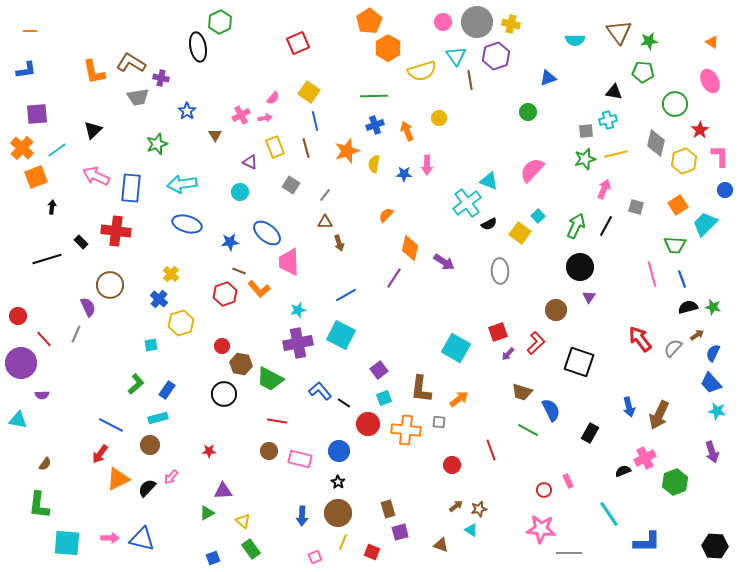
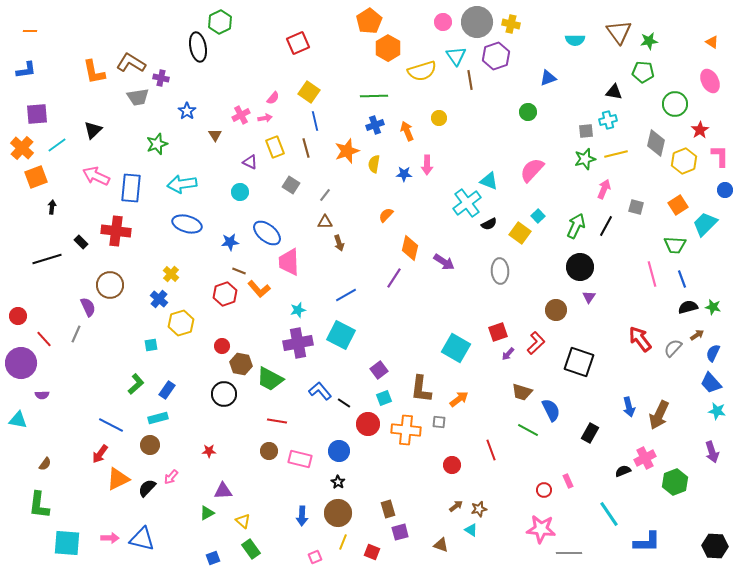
cyan line at (57, 150): moved 5 px up
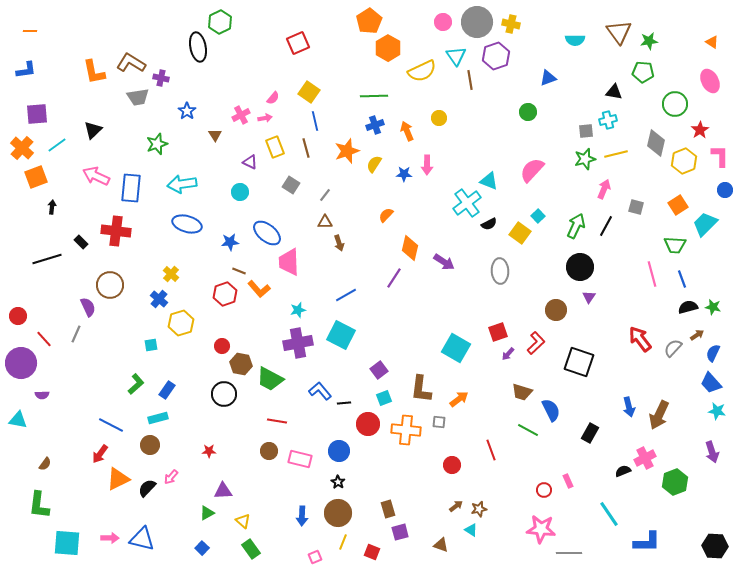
yellow semicircle at (422, 71): rotated 8 degrees counterclockwise
yellow semicircle at (374, 164): rotated 24 degrees clockwise
black line at (344, 403): rotated 40 degrees counterclockwise
blue square at (213, 558): moved 11 px left, 10 px up; rotated 24 degrees counterclockwise
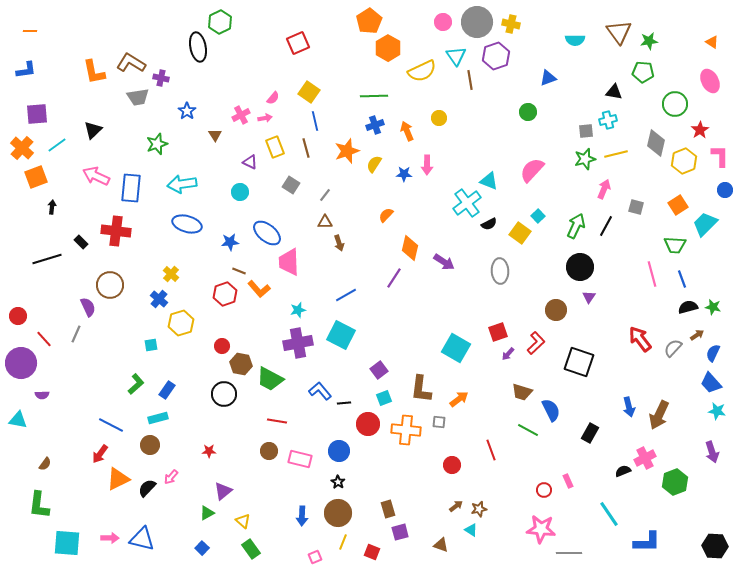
purple triangle at (223, 491): rotated 36 degrees counterclockwise
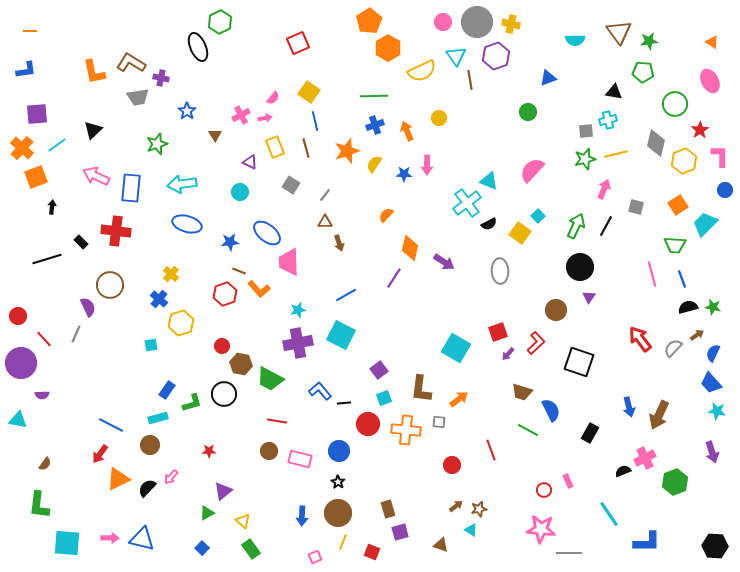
black ellipse at (198, 47): rotated 12 degrees counterclockwise
green L-shape at (136, 384): moved 56 px right, 19 px down; rotated 25 degrees clockwise
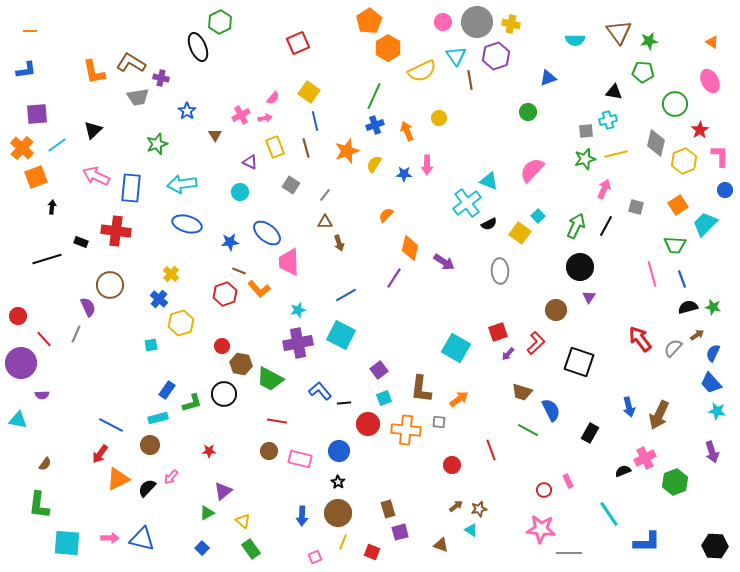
green line at (374, 96): rotated 64 degrees counterclockwise
black rectangle at (81, 242): rotated 24 degrees counterclockwise
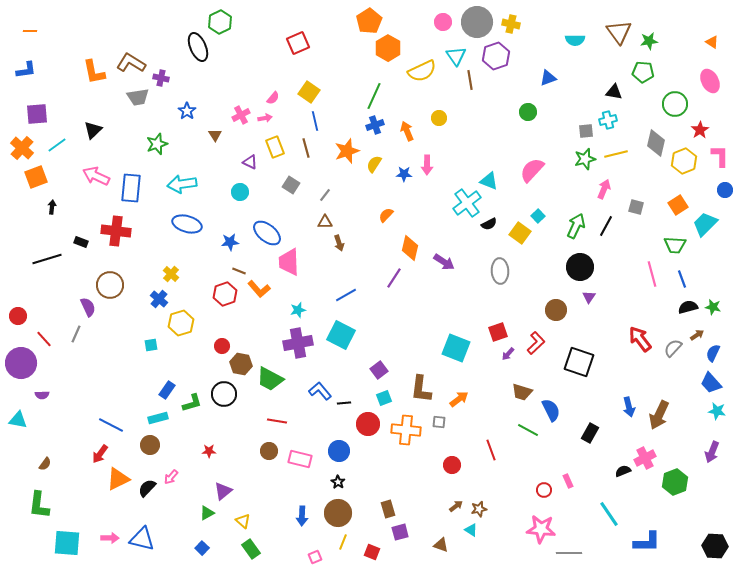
cyan square at (456, 348): rotated 8 degrees counterclockwise
purple arrow at (712, 452): rotated 40 degrees clockwise
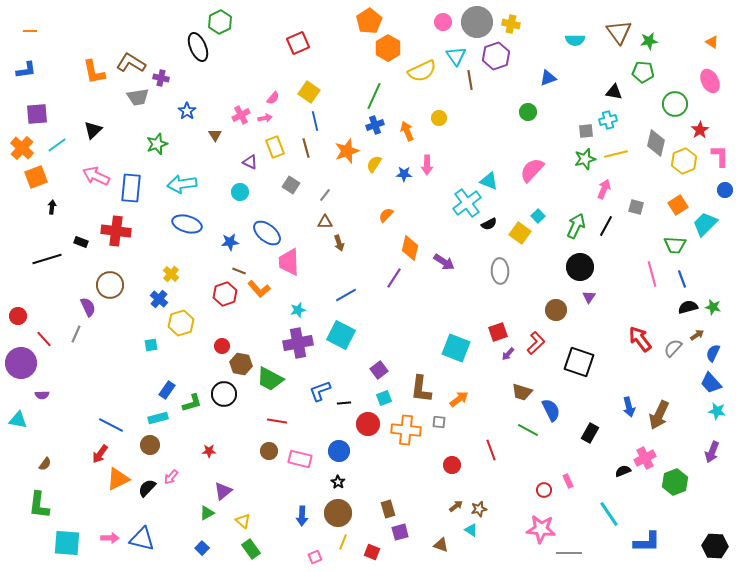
blue L-shape at (320, 391): rotated 70 degrees counterclockwise
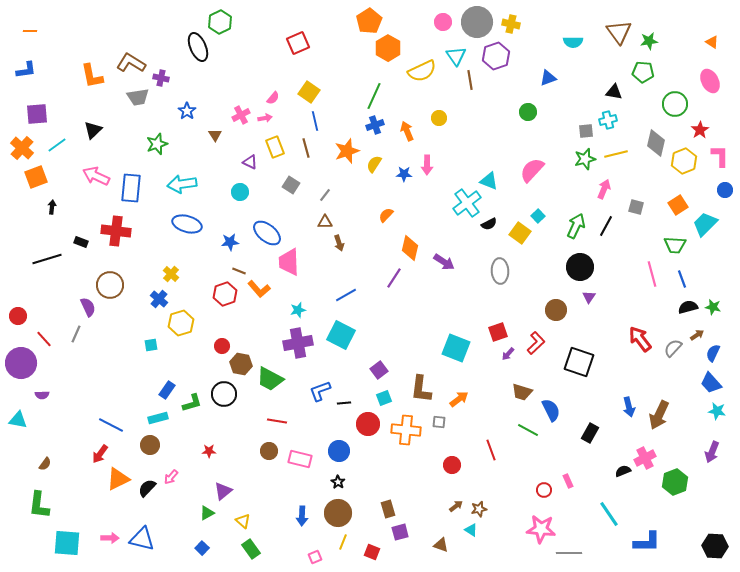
cyan semicircle at (575, 40): moved 2 px left, 2 px down
orange L-shape at (94, 72): moved 2 px left, 4 px down
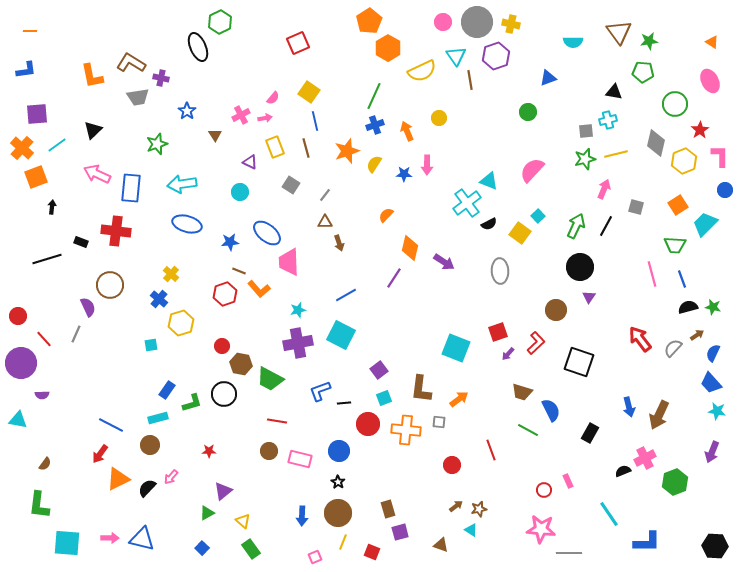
pink arrow at (96, 176): moved 1 px right, 2 px up
